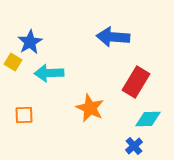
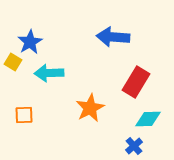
orange star: rotated 20 degrees clockwise
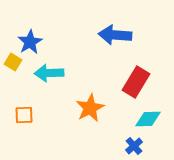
blue arrow: moved 2 px right, 2 px up
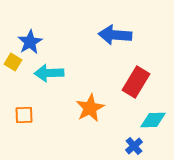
cyan diamond: moved 5 px right, 1 px down
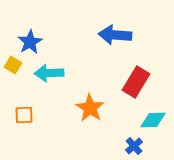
yellow square: moved 3 px down
orange star: rotated 12 degrees counterclockwise
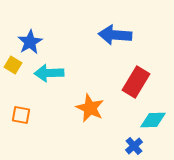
orange star: rotated 8 degrees counterclockwise
orange square: moved 3 px left; rotated 12 degrees clockwise
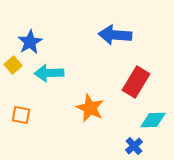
yellow square: rotated 18 degrees clockwise
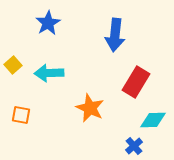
blue arrow: rotated 88 degrees counterclockwise
blue star: moved 18 px right, 19 px up
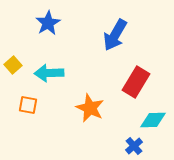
blue arrow: rotated 24 degrees clockwise
orange square: moved 7 px right, 10 px up
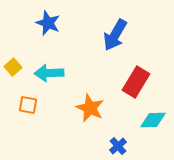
blue star: rotated 20 degrees counterclockwise
yellow square: moved 2 px down
blue cross: moved 16 px left
